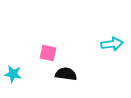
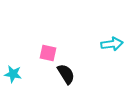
black semicircle: rotated 50 degrees clockwise
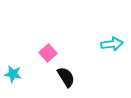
pink square: rotated 36 degrees clockwise
black semicircle: moved 3 px down
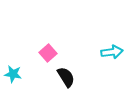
cyan arrow: moved 8 px down
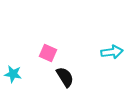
pink square: rotated 24 degrees counterclockwise
black semicircle: moved 1 px left
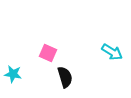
cyan arrow: rotated 40 degrees clockwise
black semicircle: rotated 15 degrees clockwise
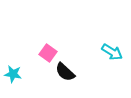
pink square: rotated 12 degrees clockwise
black semicircle: moved 5 px up; rotated 150 degrees clockwise
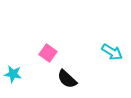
black semicircle: moved 2 px right, 7 px down
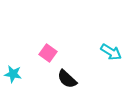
cyan arrow: moved 1 px left
